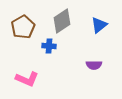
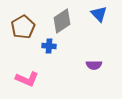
blue triangle: moved 11 px up; rotated 36 degrees counterclockwise
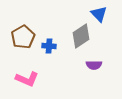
gray diamond: moved 19 px right, 15 px down
brown pentagon: moved 10 px down
